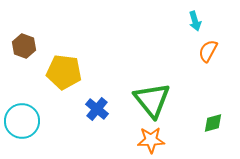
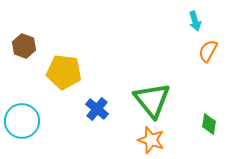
green diamond: moved 4 px left, 1 px down; rotated 65 degrees counterclockwise
orange star: rotated 20 degrees clockwise
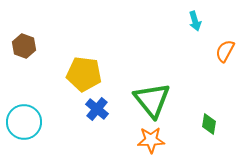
orange semicircle: moved 17 px right
yellow pentagon: moved 20 px right, 2 px down
cyan circle: moved 2 px right, 1 px down
orange star: rotated 20 degrees counterclockwise
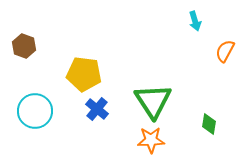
green triangle: moved 1 px right, 1 px down; rotated 6 degrees clockwise
cyan circle: moved 11 px right, 11 px up
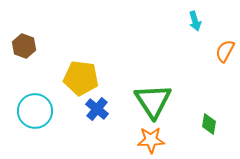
yellow pentagon: moved 3 px left, 4 px down
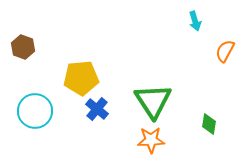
brown hexagon: moved 1 px left, 1 px down
yellow pentagon: rotated 12 degrees counterclockwise
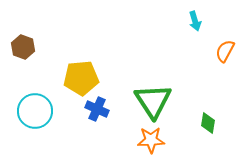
blue cross: rotated 15 degrees counterclockwise
green diamond: moved 1 px left, 1 px up
